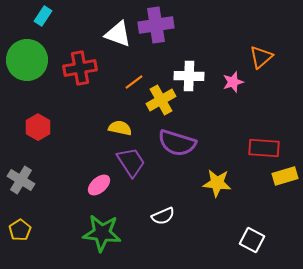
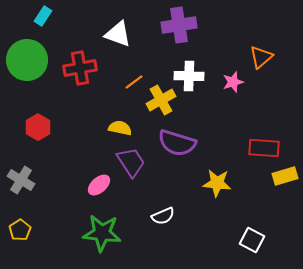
purple cross: moved 23 px right
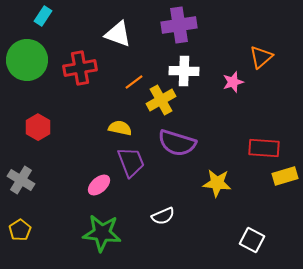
white cross: moved 5 px left, 5 px up
purple trapezoid: rotated 12 degrees clockwise
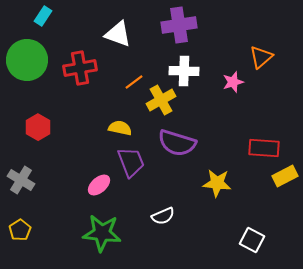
yellow rectangle: rotated 10 degrees counterclockwise
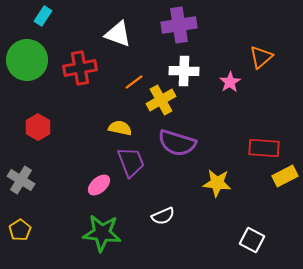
pink star: moved 3 px left; rotated 15 degrees counterclockwise
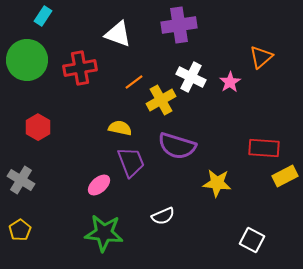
white cross: moved 7 px right, 6 px down; rotated 24 degrees clockwise
purple semicircle: moved 3 px down
green star: moved 2 px right
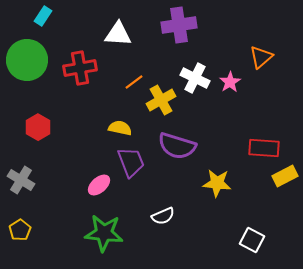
white triangle: rotated 16 degrees counterclockwise
white cross: moved 4 px right, 1 px down
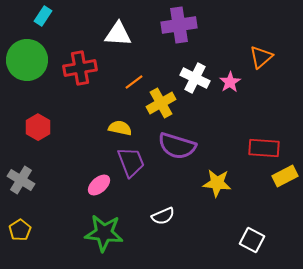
yellow cross: moved 3 px down
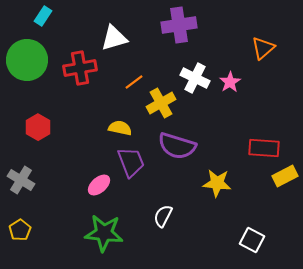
white triangle: moved 4 px left, 4 px down; rotated 20 degrees counterclockwise
orange triangle: moved 2 px right, 9 px up
white semicircle: rotated 140 degrees clockwise
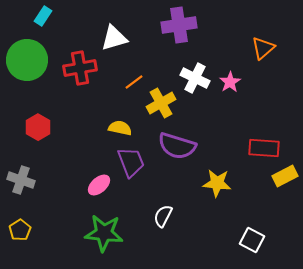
gray cross: rotated 12 degrees counterclockwise
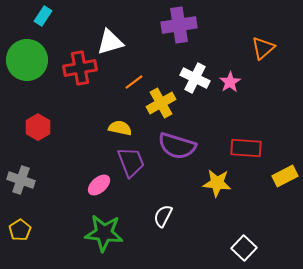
white triangle: moved 4 px left, 4 px down
red rectangle: moved 18 px left
white square: moved 8 px left, 8 px down; rotated 15 degrees clockwise
